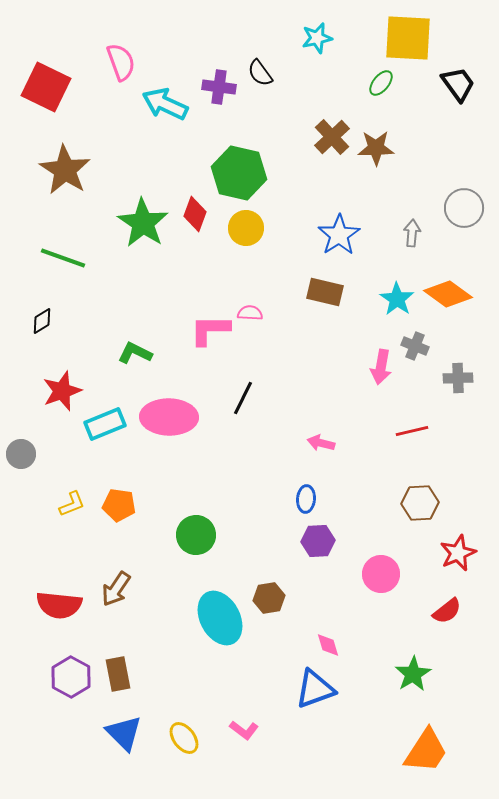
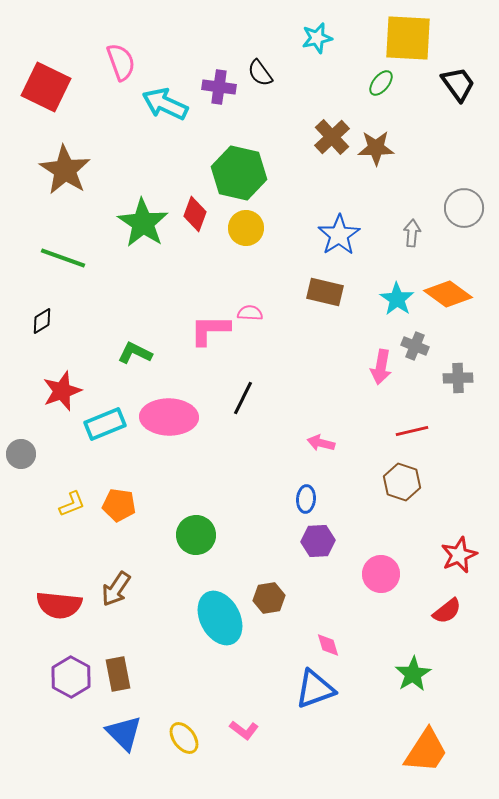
brown hexagon at (420, 503): moved 18 px left, 21 px up; rotated 21 degrees clockwise
red star at (458, 553): moved 1 px right, 2 px down
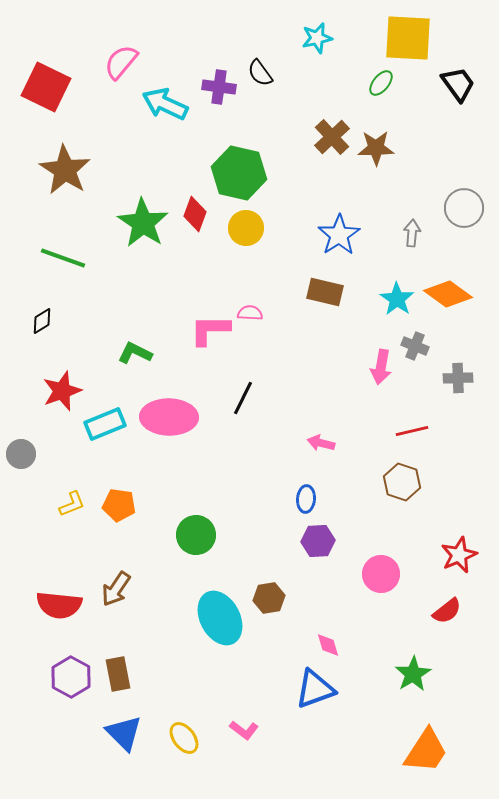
pink semicircle at (121, 62): rotated 120 degrees counterclockwise
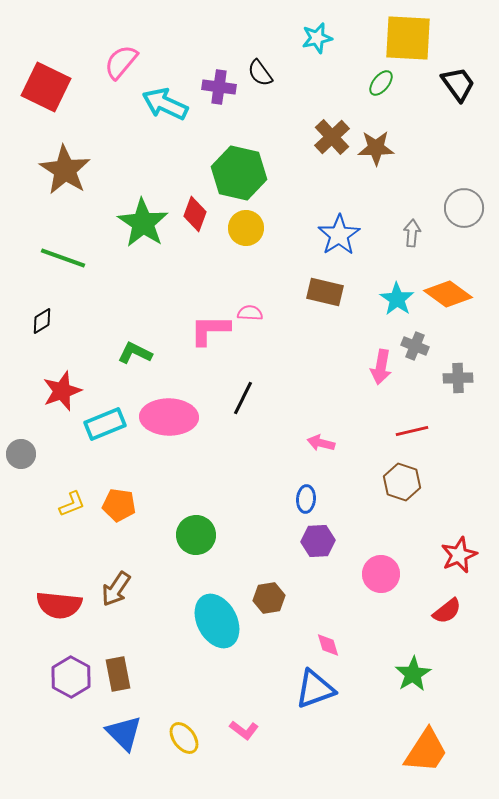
cyan ellipse at (220, 618): moved 3 px left, 3 px down
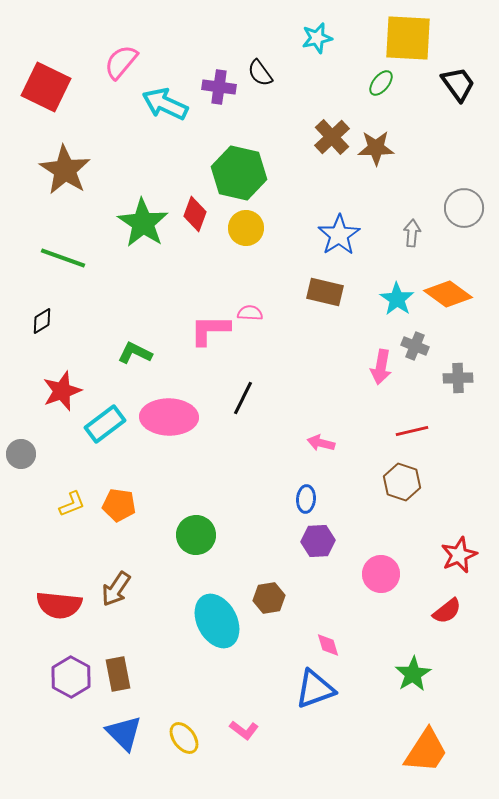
cyan rectangle at (105, 424): rotated 15 degrees counterclockwise
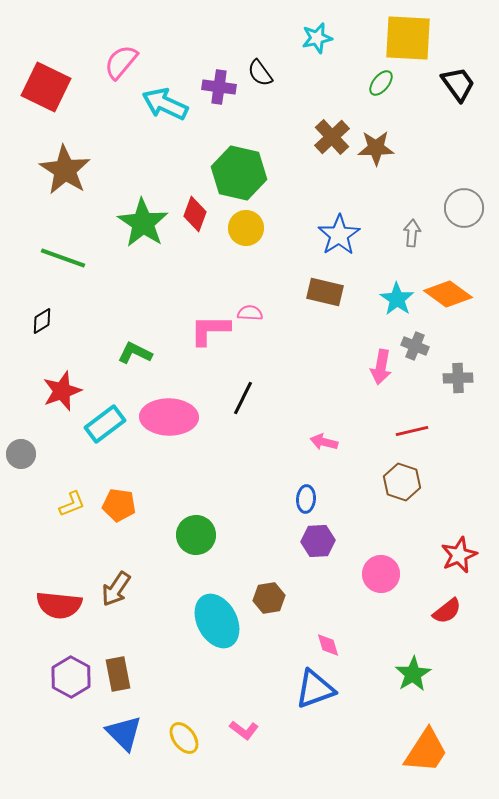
pink arrow at (321, 443): moved 3 px right, 1 px up
